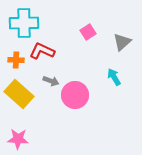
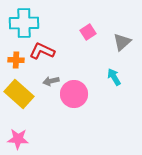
gray arrow: rotated 147 degrees clockwise
pink circle: moved 1 px left, 1 px up
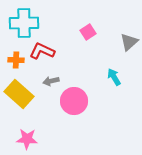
gray triangle: moved 7 px right
pink circle: moved 7 px down
pink star: moved 9 px right
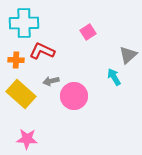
gray triangle: moved 1 px left, 13 px down
yellow rectangle: moved 2 px right
pink circle: moved 5 px up
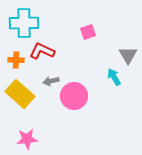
pink square: rotated 14 degrees clockwise
gray triangle: rotated 18 degrees counterclockwise
yellow rectangle: moved 1 px left
pink star: rotated 10 degrees counterclockwise
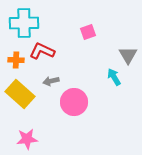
pink circle: moved 6 px down
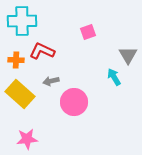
cyan cross: moved 2 px left, 2 px up
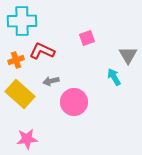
pink square: moved 1 px left, 6 px down
orange cross: rotated 21 degrees counterclockwise
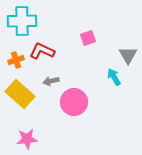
pink square: moved 1 px right
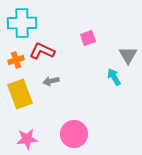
cyan cross: moved 2 px down
yellow rectangle: rotated 28 degrees clockwise
pink circle: moved 32 px down
